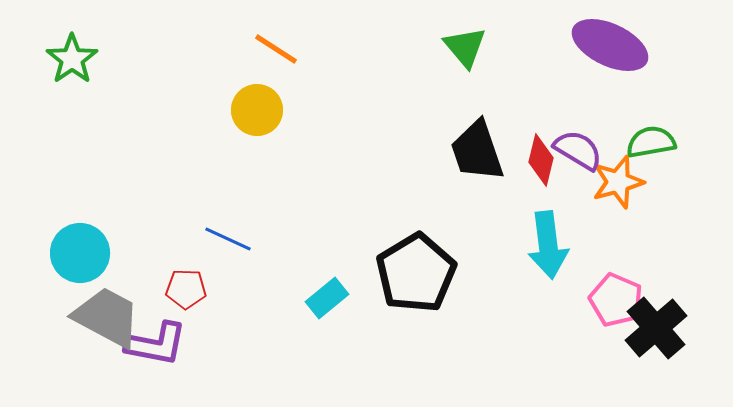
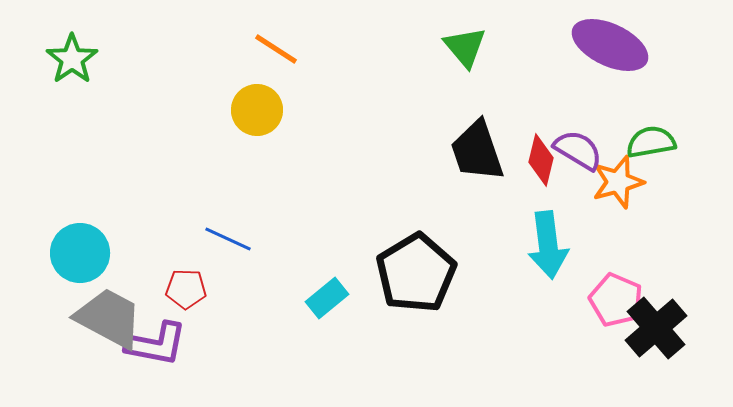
gray trapezoid: moved 2 px right, 1 px down
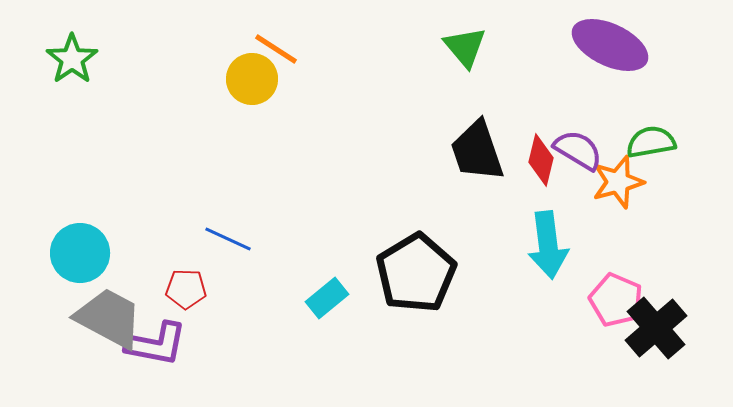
yellow circle: moved 5 px left, 31 px up
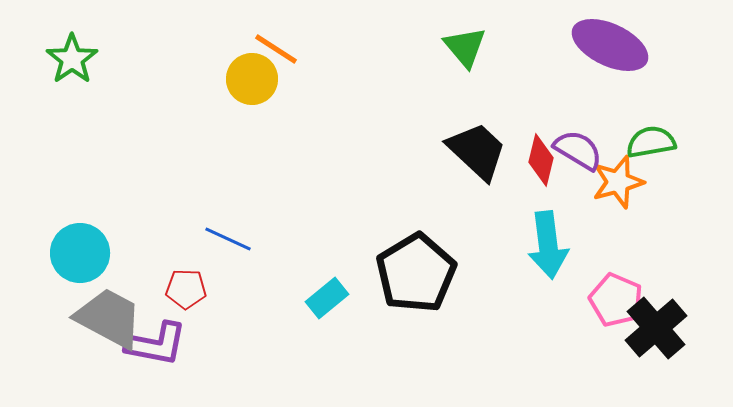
black trapezoid: rotated 152 degrees clockwise
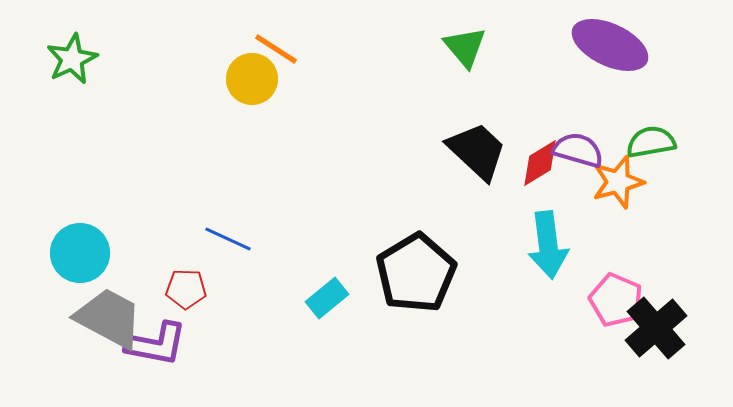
green star: rotated 9 degrees clockwise
purple semicircle: rotated 15 degrees counterclockwise
red diamond: moved 1 px left, 3 px down; rotated 45 degrees clockwise
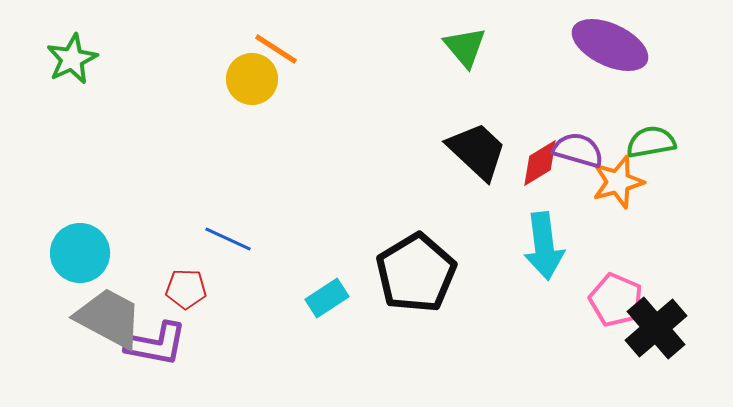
cyan arrow: moved 4 px left, 1 px down
cyan rectangle: rotated 6 degrees clockwise
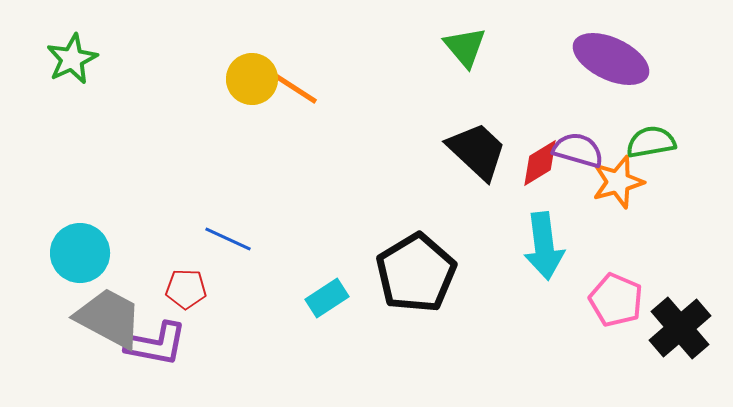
purple ellipse: moved 1 px right, 14 px down
orange line: moved 20 px right, 40 px down
black cross: moved 24 px right
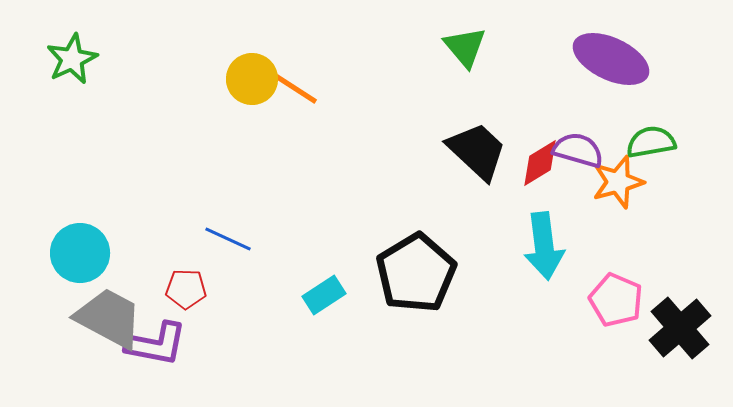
cyan rectangle: moved 3 px left, 3 px up
